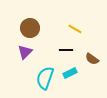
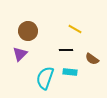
brown circle: moved 2 px left, 3 px down
purple triangle: moved 5 px left, 2 px down
cyan rectangle: moved 1 px up; rotated 32 degrees clockwise
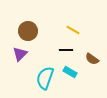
yellow line: moved 2 px left, 1 px down
cyan rectangle: rotated 24 degrees clockwise
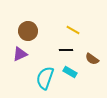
purple triangle: rotated 21 degrees clockwise
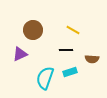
brown circle: moved 5 px right, 1 px up
brown semicircle: rotated 32 degrees counterclockwise
cyan rectangle: rotated 48 degrees counterclockwise
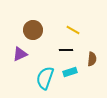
brown semicircle: rotated 88 degrees counterclockwise
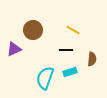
purple triangle: moved 6 px left, 5 px up
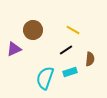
black line: rotated 32 degrees counterclockwise
brown semicircle: moved 2 px left
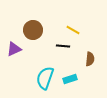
black line: moved 3 px left, 4 px up; rotated 40 degrees clockwise
cyan rectangle: moved 7 px down
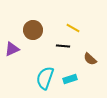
yellow line: moved 2 px up
purple triangle: moved 2 px left
brown semicircle: rotated 128 degrees clockwise
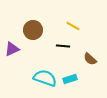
yellow line: moved 2 px up
cyan semicircle: rotated 90 degrees clockwise
